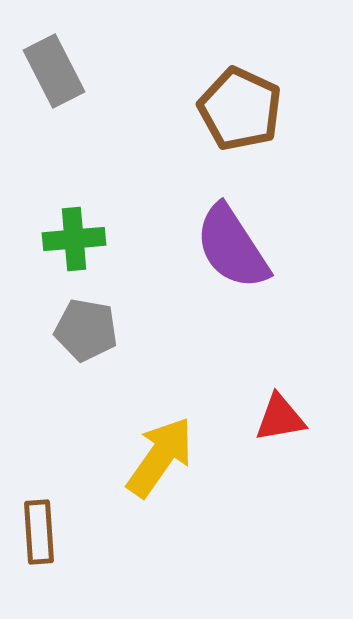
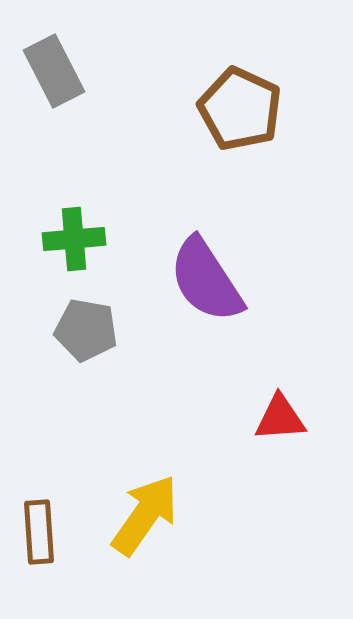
purple semicircle: moved 26 px left, 33 px down
red triangle: rotated 6 degrees clockwise
yellow arrow: moved 15 px left, 58 px down
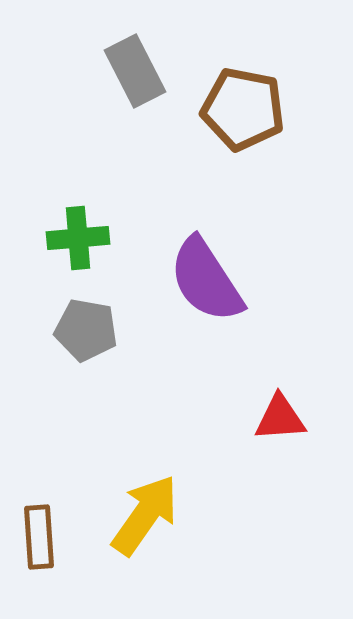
gray rectangle: moved 81 px right
brown pentagon: moved 3 px right; rotated 14 degrees counterclockwise
green cross: moved 4 px right, 1 px up
brown rectangle: moved 5 px down
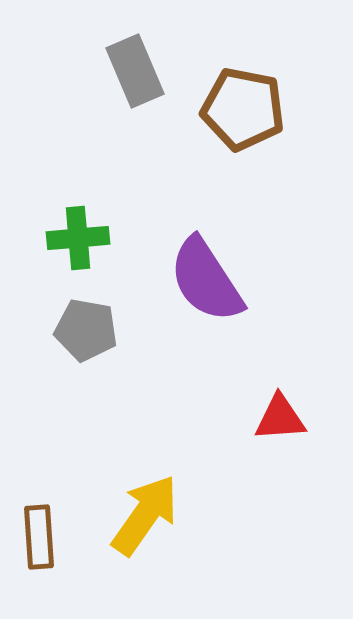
gray rectangle: rotated 4 degrees clockwise
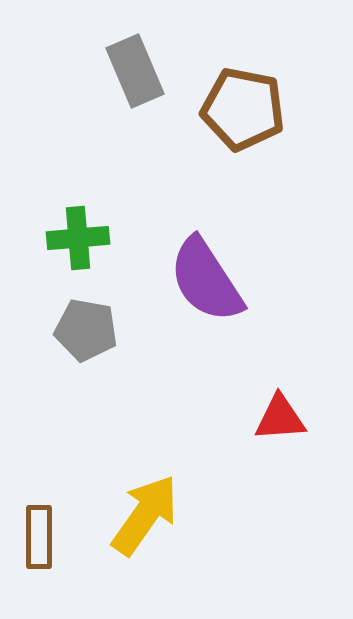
brown rectangle: rotated 4 degrees clockwise
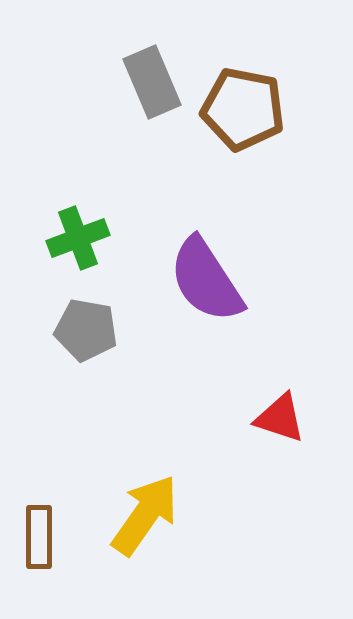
gray rectangle: moved 17 px right, 11 px down
green cross: rotated 16 degrees counterclockwise
red triangle: rotated 22 degrees clockwise
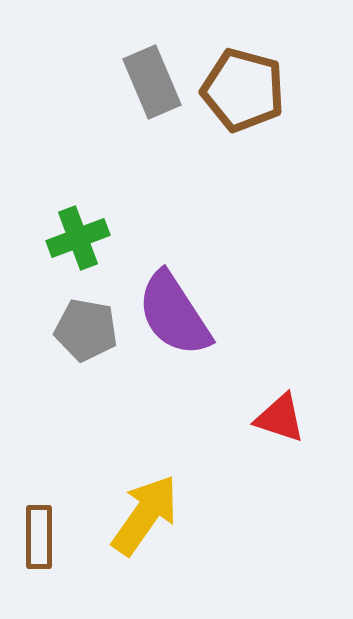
brown pentagon: moved 19 px up; rotated 4 degrees clockwise
purple semicircle: moved 32 px left, 34 px down
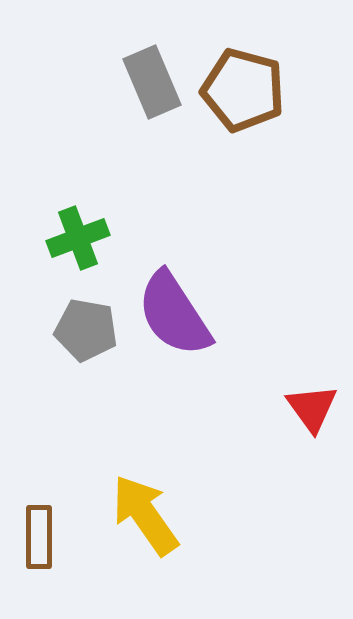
red triangle: moved 32 px right, 10 px up; rotated 36 degrees clockwise
yellow arrow: rotated 70 degrees counterclockwise
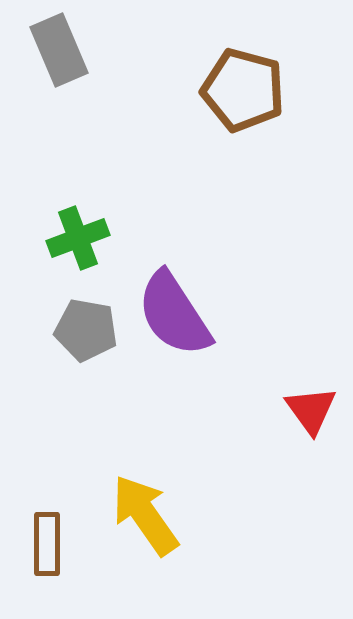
gray rectangle: moved 93 px left, 32 px up
red triangle: moved 1 px left, 2 px down
brown rectangle: moved 8 px right, 7 px down
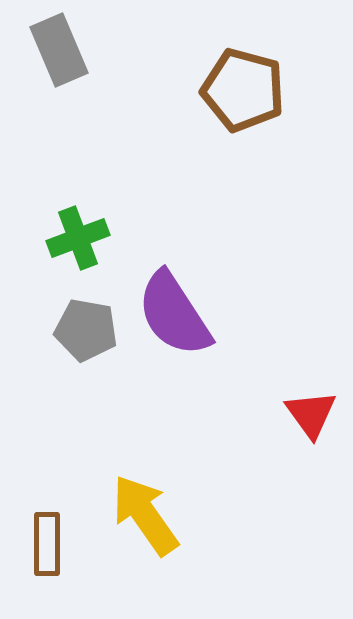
red triangle: moved 4 px down
